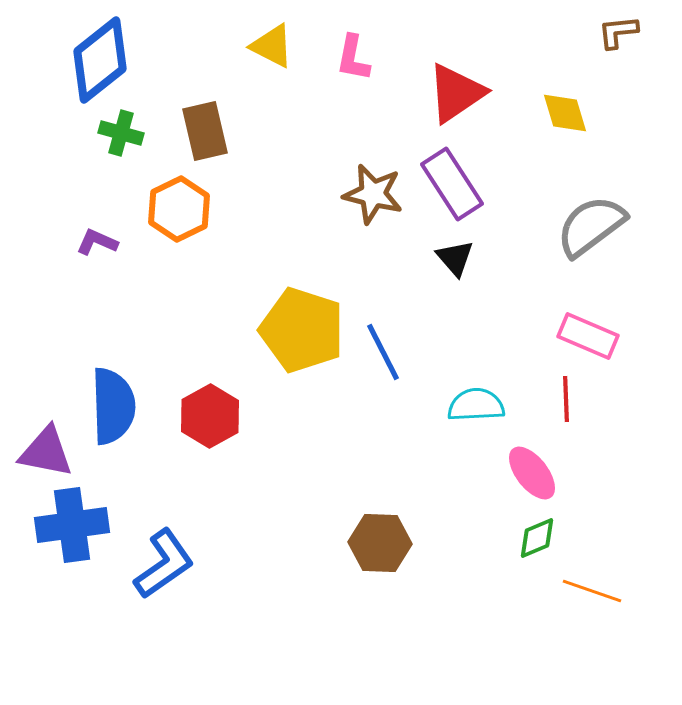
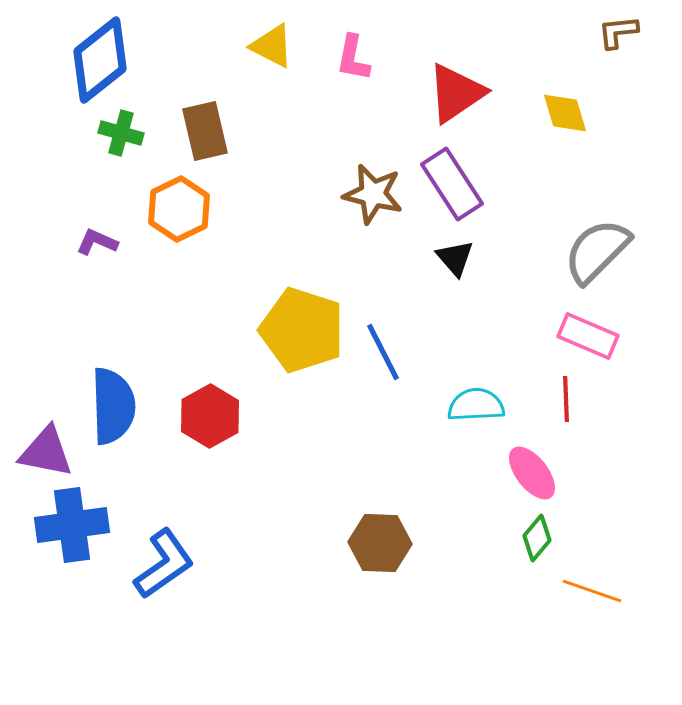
gray semicircle: moved 6 px right, 25 px down; rotated 8 degrees counterclockwise
green diamond: rotated 27 degrees counterclockwise
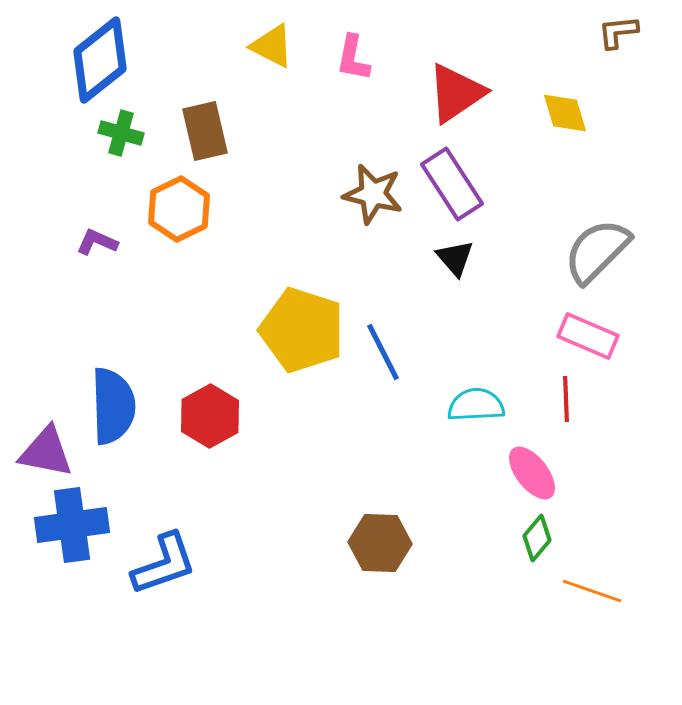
blue L-shape: rotated 16 degrees clockwise
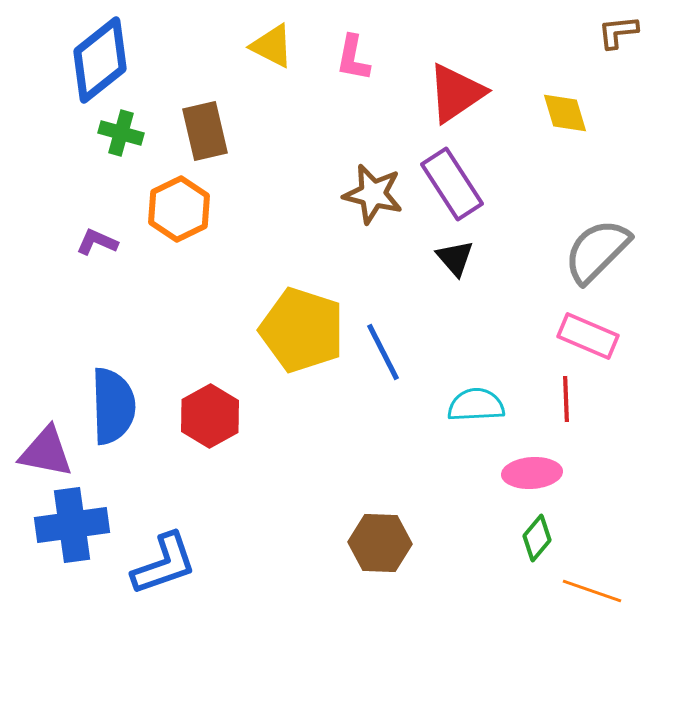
pink ellipse: rotated 56 degrees counterclockwise
